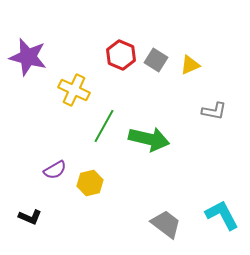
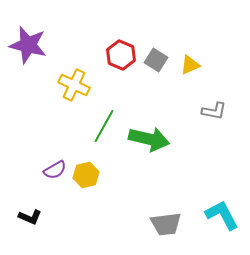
purple star: moved 12 px up
yellow cross: moved 5 px up
yellow hexagon: moved 4 px left, 8 px up
gray trapezoid: rotated 136 degrees clockwise
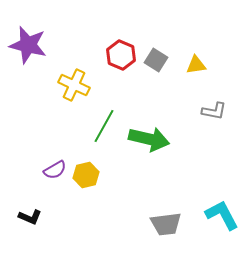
yellow triangle: moved 6 px right; rotated 15 degrees clockwise
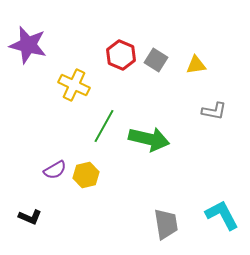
gray trapezoid: rotated 92 degrees counterclockwise
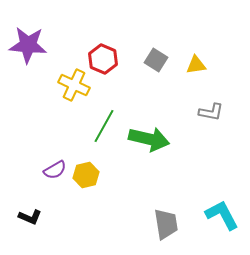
purple star: rotated 9 degrees counterclockwise
red hexagon: moved 18 px left, 4 px down
gray L-shape: moved 3 px left, 1 px down
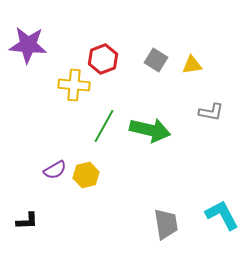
red hexagon: rotated 16 degrees clockwise
yellow triangle: moved 4 px left
yellow cross: rotated 20 degrees counterclockwise
green arrow: moved 1 px right, 9 px up
black L-shape: moved 3 px left, 4 px down; rotated 25 degrees counterclockwise
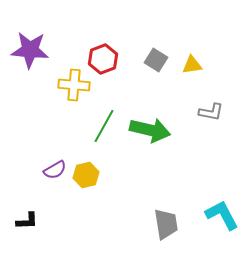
purple star: moved 2 px right, 5 px down
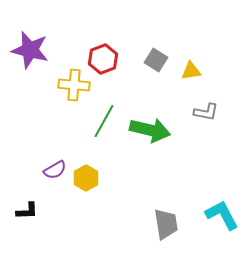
purple star: rotated 9 degrees clockwise
yellow triangle: moved 1 px left, 6 px down
gray L-shape: moved 5 px left
green line: moved 5 px up
yellow hexagon: moved 3 px down; rotated 15 degrees counterclockwise
black L-shape: moved 10 px up
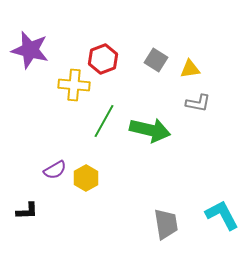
yellow triangle: moved 1 px left, 2 px up
gray L-shape: moved 8 px left, 9 px up
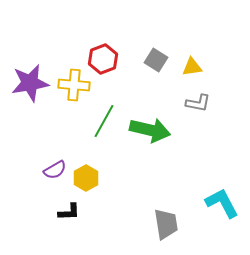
purple star: moved 33 px down; rotated 24 degrees counterclockwise
yellow triangle: moved 2 px right, 2 px up
black L-shape: moved 42 px right, 1 px down
cyan L-shape: moved 12 px up
